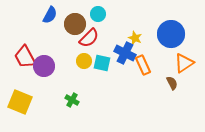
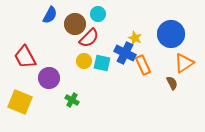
purple circle: moved 5 px right, 12 px down
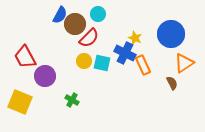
blue semicircle: moved 10 px right
purple circle: moved 4 px left, 2 px up
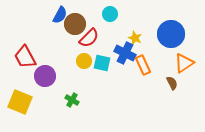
cyan circle: moved 12 px right
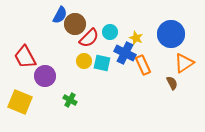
cyan circle: moved 18 px down
yellow star: moved 1 px right
green cross: moved 2 px left
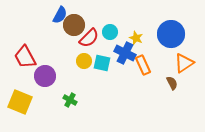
brown circle: moved 1 px left, 1 px down
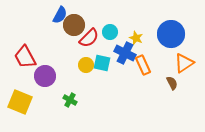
yellow circle: moved 2 px right, 4 px down
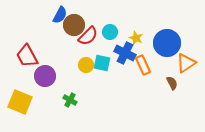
blue circle: moved 4 px left, 9 px down
red semicircle: moved 1 px left, 2 px up
red trapezoid: moved 2 px right, 1 px up
orange triangle: moved 2 px right
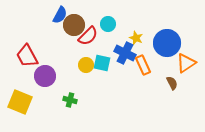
cyan circle: moved 2 px left, 8 px up
green cross: rotated 16 degrees counterclockwise
